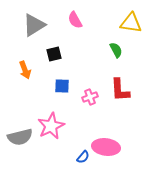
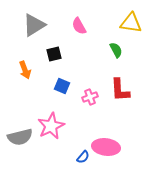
pink semicircle: moved 4 px right, 6 px down
blue square: rotated 21 degrees clockwise
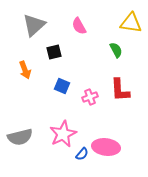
gray triangle: rotated 10 degrees counterclockwise
black square: moved 2 px up
pink star: moved 12 px right, 8 px down
blue semicircle: moved 1 px left, 3 px up
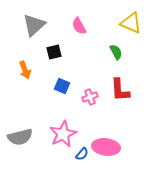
yellow triangle: rotated 15 degrees clockwise
green semicircle: moved 2 px down
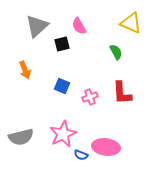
gray triangle: moved 3 px right, 1 px down
black square: moved 8 px right, 8 px up
red L-shape: moved 2 px right, 3 px down
gray semicircle: moved 1 px right
blue semicircle: moved 1 px left, 1 px down; rotated 72 degrees clockwise
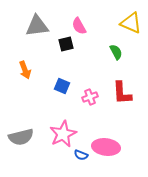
gray triangle: rotated 35 degrees clockwise
black square: moved 4 px right
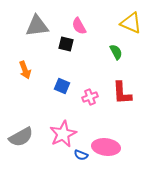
black square: rotated 28 degrees clockwise
gray semicircle: rotated 15 degrees counterclockwise
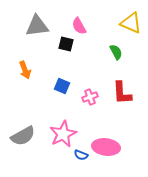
gray semicircle: moved 2 px right, 1 px up
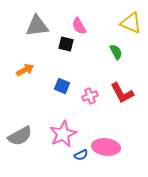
orange arrow: rotated 96 degrees counterclockwise
red L-shape: rotated 25 degrees counterclockwise
pink cross: moved 1 px up
gray semicircle: moved 3 px left
blue semicircle: rotated 48 degrees counterclockwise
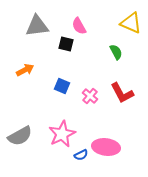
pink cross: rotated 28 degrees counterclockwise
pink star: moved 1 px left
